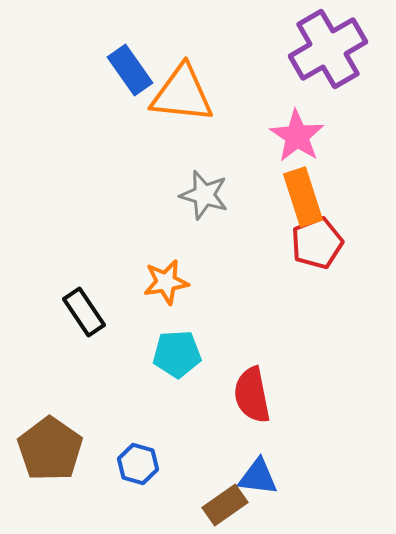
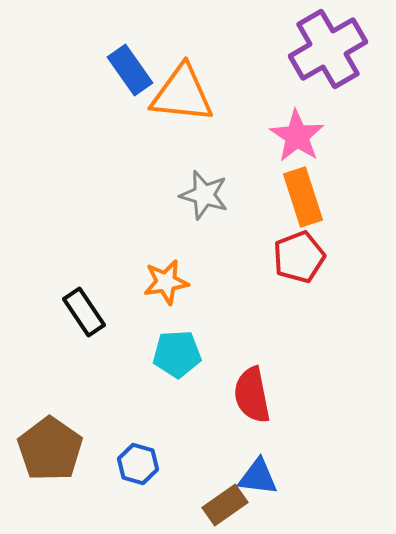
red pentagon: moved 18 px left, 14 px down
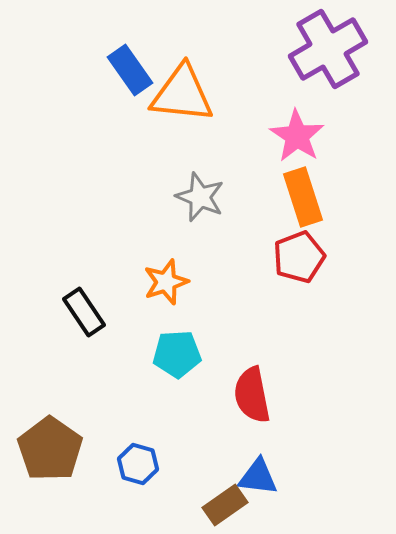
gray star: moved 4 px left, 2 px down; rotated 6 degrees clockwise
orange star: rotated 9 degrees counterclockwise
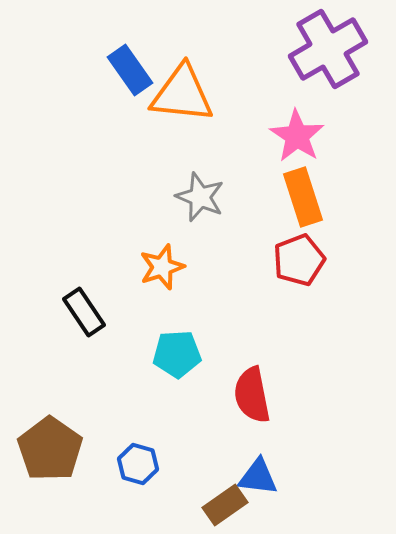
red pentagon: moved 3 px down
orange star: moved 4 px left, 15 px up
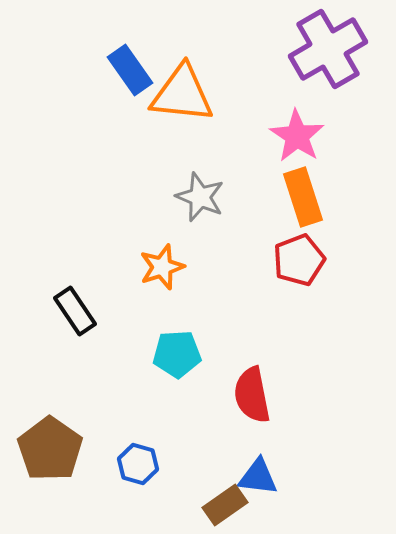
black rectangle: moved 9 px left, 1 px up
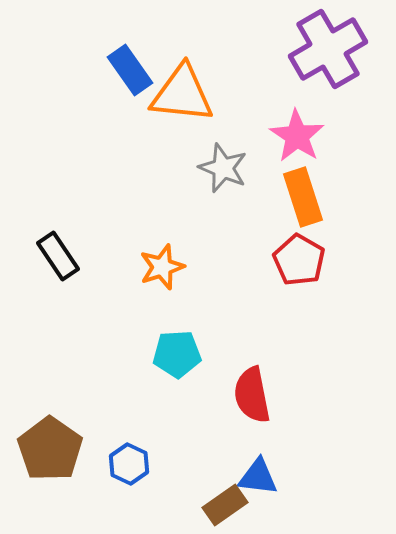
gray star: moved 23 px right, 29 px up
red pentagon: rotated 21 degrees counterclockwise
black rectangle: moved 17 px left, 55 px up
blue hexagon: moved 9 px left; rotated 9 degrees clockwise
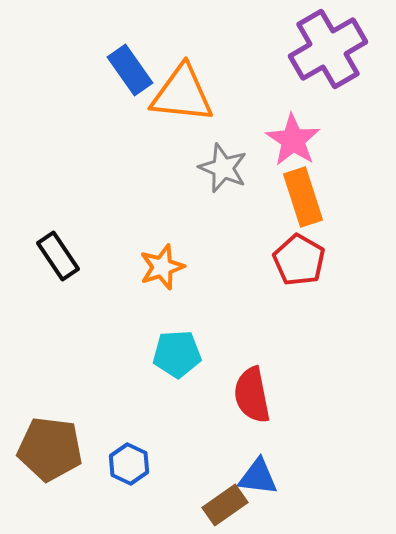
pink star: moved 4 px left, 4 px down
brown pentagon: rotated 28 degrees counterclockwise
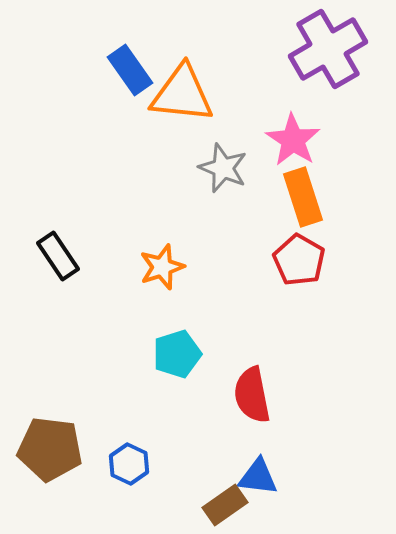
cyan pentagon: rotated 15 degrees counterclockwise
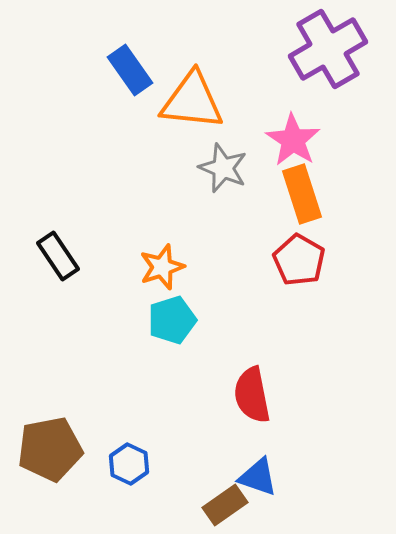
orange triangle: moved 10 px right, 7 px down
orange rectangle: moved 1 px left, 3 px up
cyan pentagon: moved 5 px left, 34 px up
brown pentagon: rotated 18 degrees counterclockwise
blue triangle: rotated 12 degrees clockwise
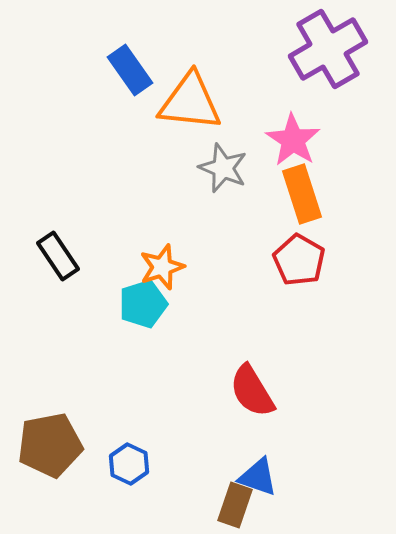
orange triangle: moved 2 px left, 1 px down
cyan pentagon: moved 29 px left, 16 px up
red semicircle: moved 4 px up; rotated 20 degrees counterclockwise
brown pentagon: moved 4 px up
brown rectangle: moved 10 px right; rotated 36 degrees counterclockwise
